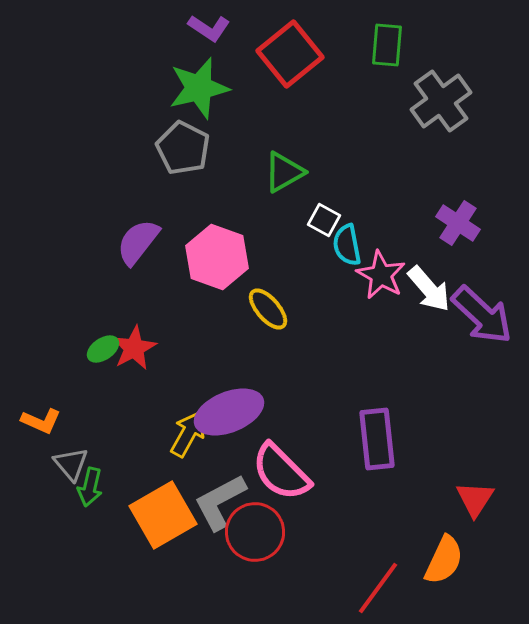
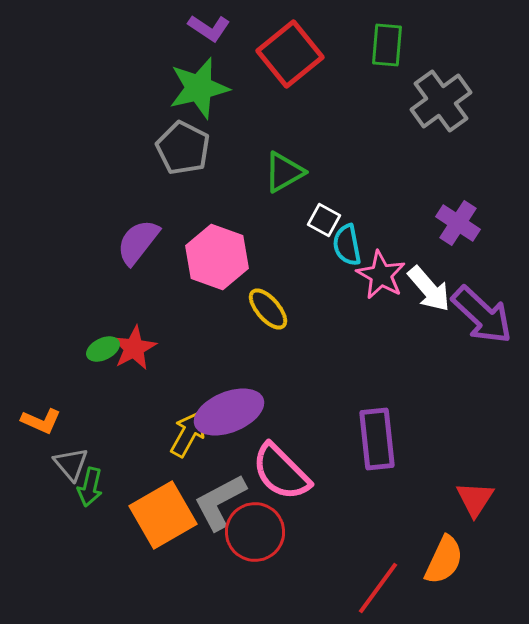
green ellipse: rotated 8 degrees clockwise
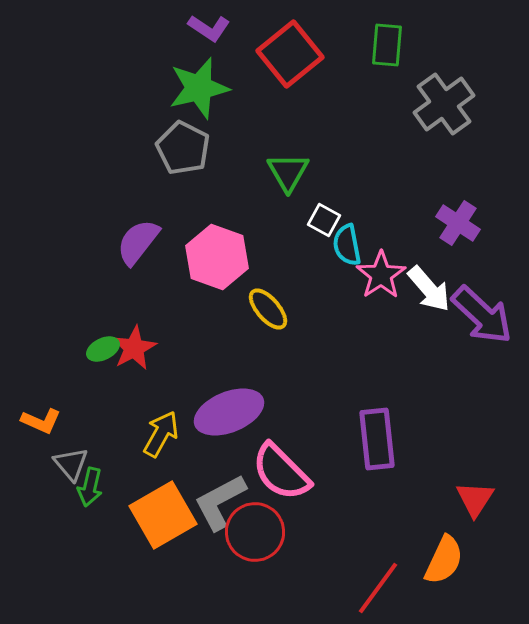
gray cross: moved 3 px right, 3 px down
green triangle: moved 4 px right; rotated 30 degrees counterclockwise
pink star: rotated 9 degrees clockwise
yellow arrow: moved 27 px left
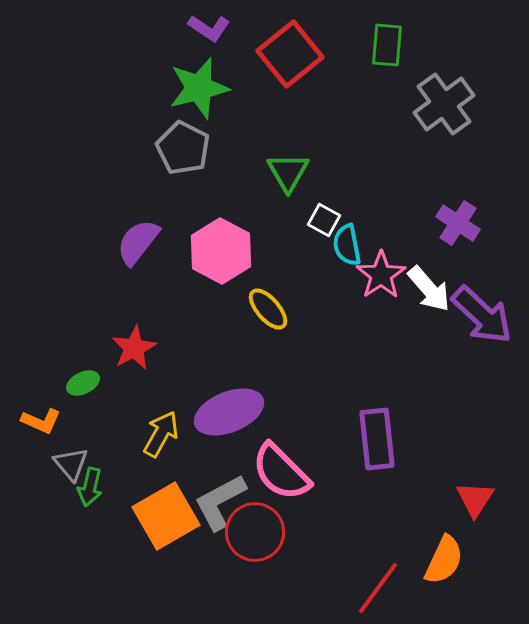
pink hexagon: moved 4 px right, 6 px up; rotated 8 degrees clockwise
green ellipse: moved 20 px left, 34 px down
orange square: moved 3 px right, 1 px down
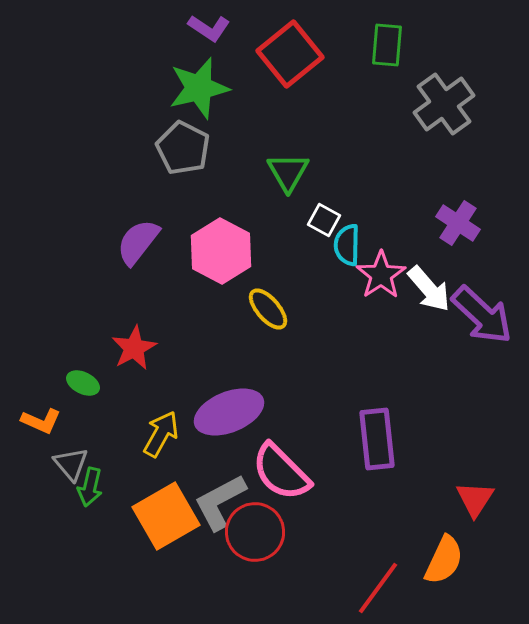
cyan semicircle: rotated 12 degrees clockwise
green ellipse: rotated 52 degrees clockwise
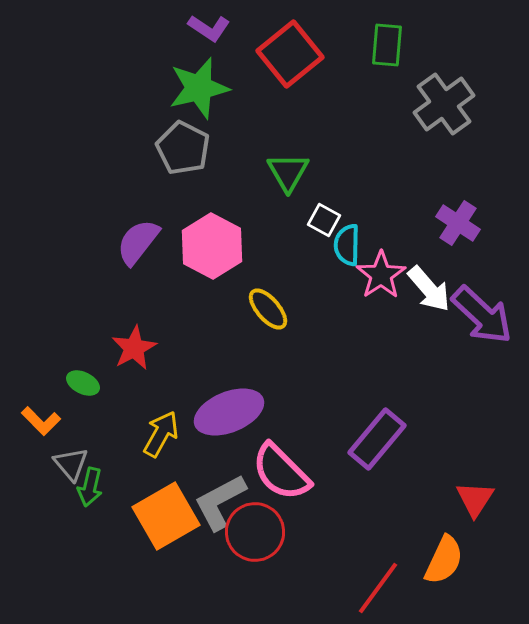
pink hexagon: moved 9 px left, 5 px up
orange L-shape: rotated 21 degrees clockwise
purple rectangle: rotated 46 degrees clockwise
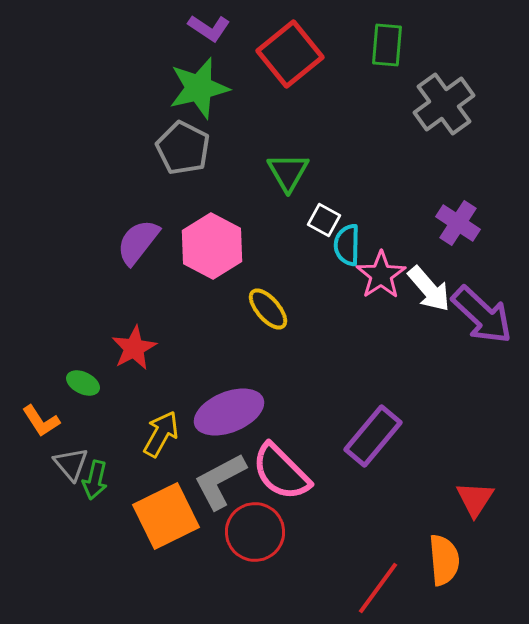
orange L-shape: rotated 12 degrees clockwise
purple rectangle: moved 4 px left, 3 px up
green arrow: moved 5 px right, 7 px up
gray L-shape: moved 21 px up
orange square: rotated 4 degrees clockwise
orange semicircle: rotated 30 degrees counterclockwise
